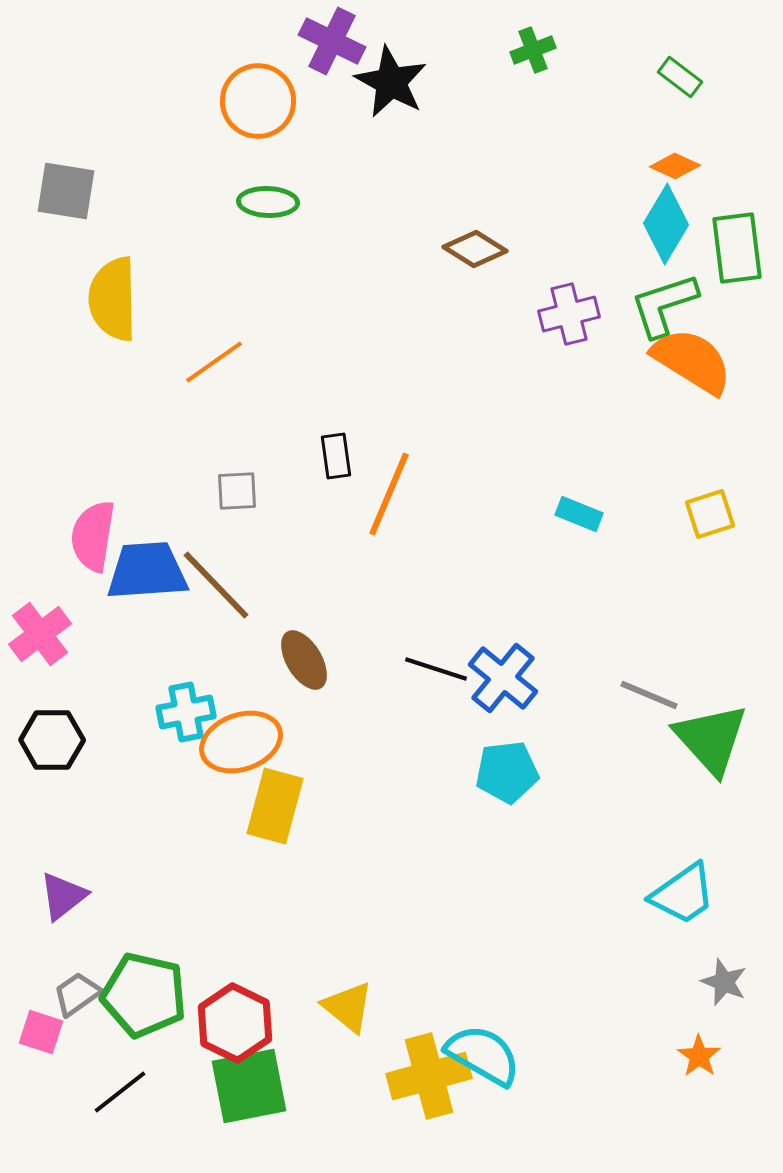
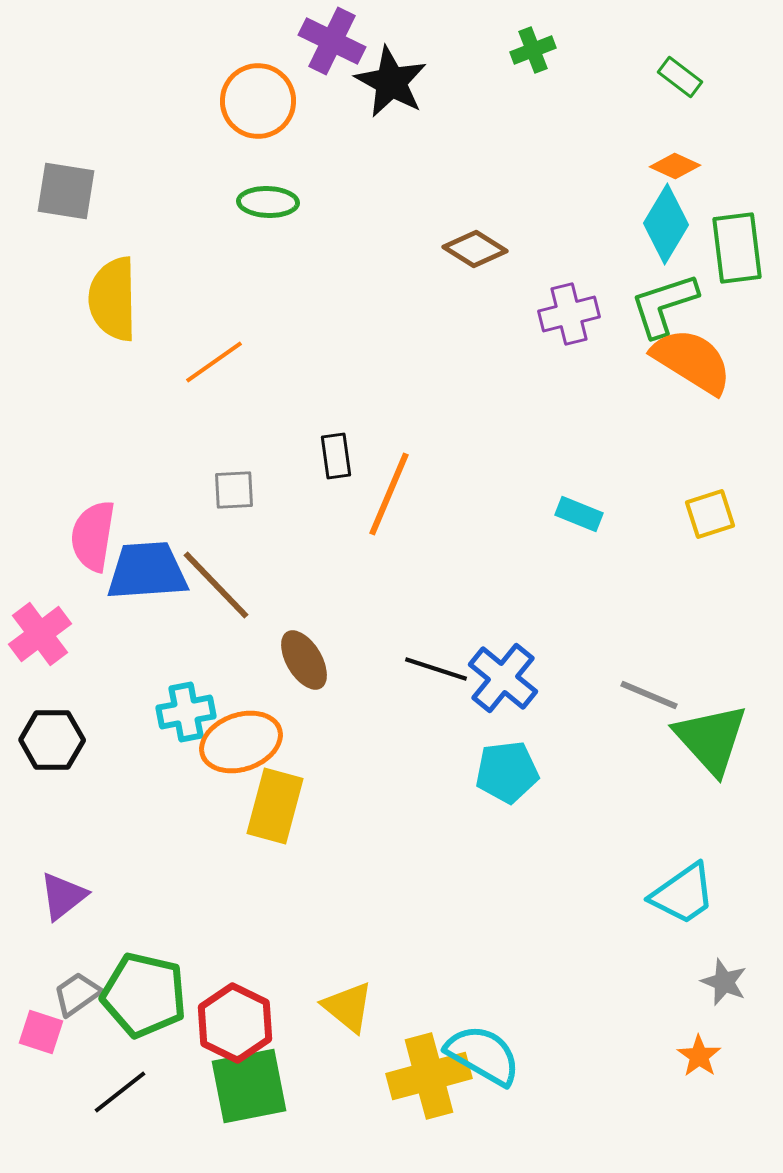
gray square at (237, 491): moved 3 px left, 1 px up
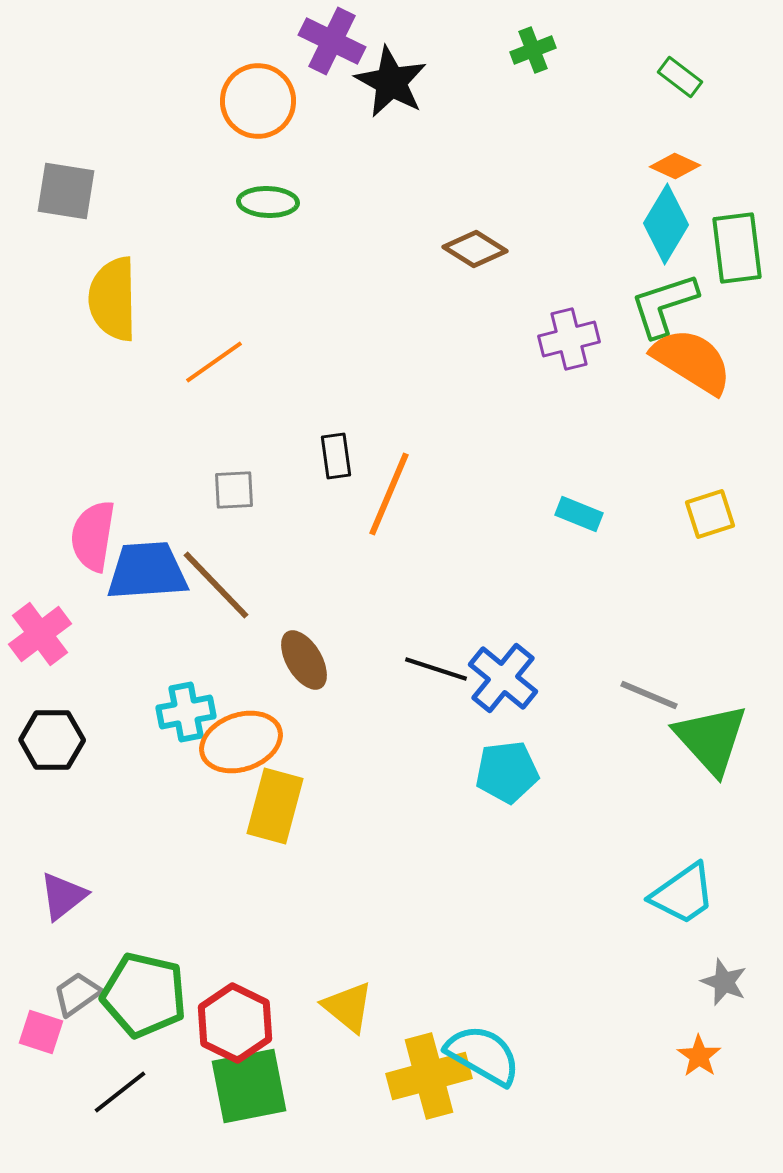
purple cross at (569, 314): moved 25 px down
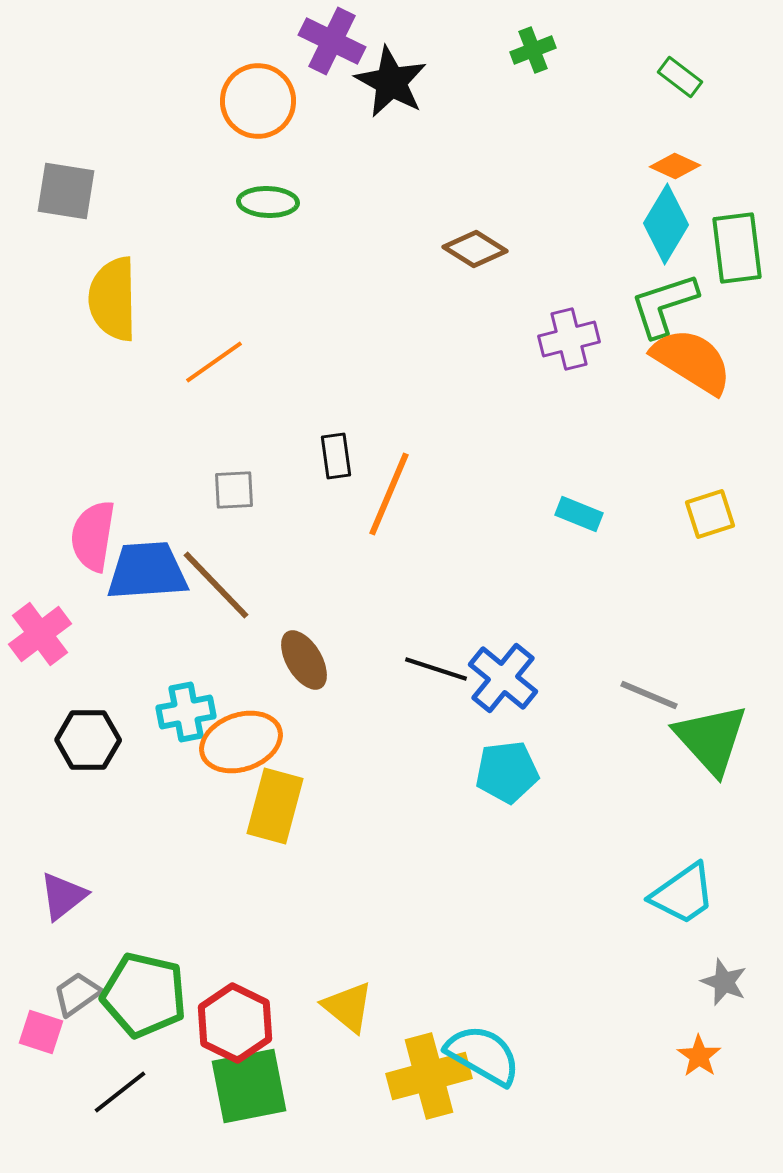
black hexagon at (52, 740): moved 36 px right
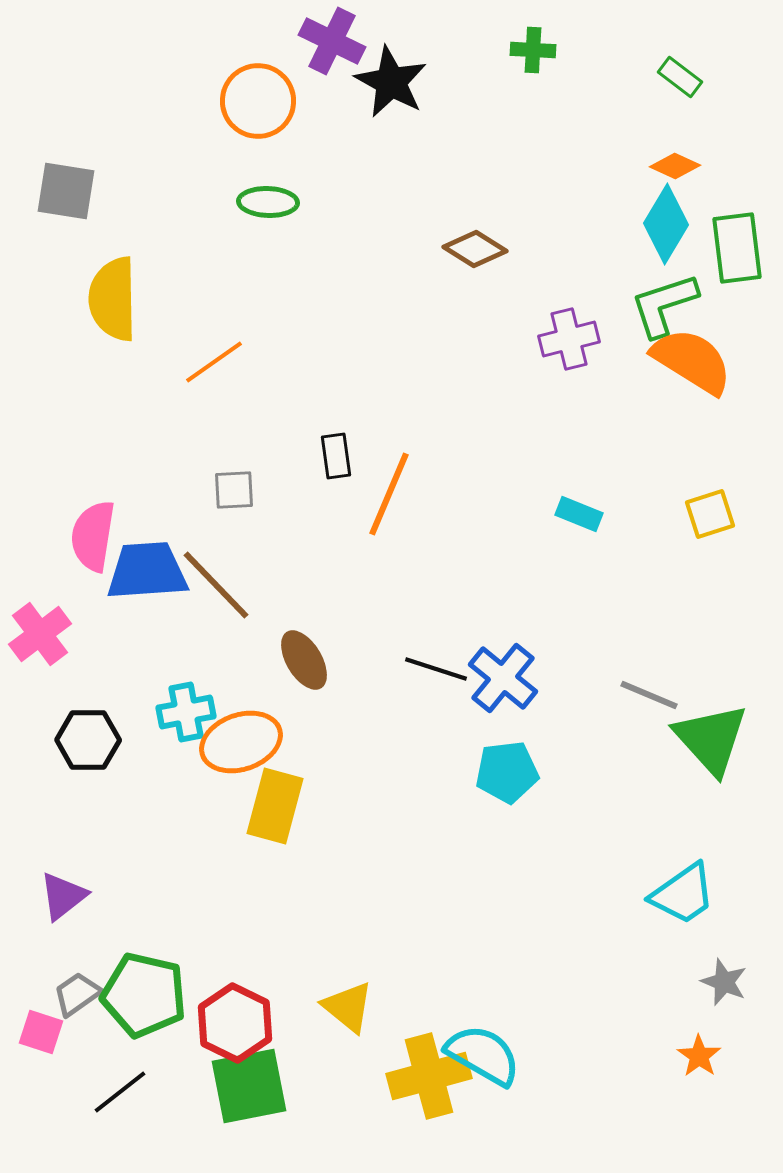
green cross at (533, 50): rotated 24 degrees clockwise
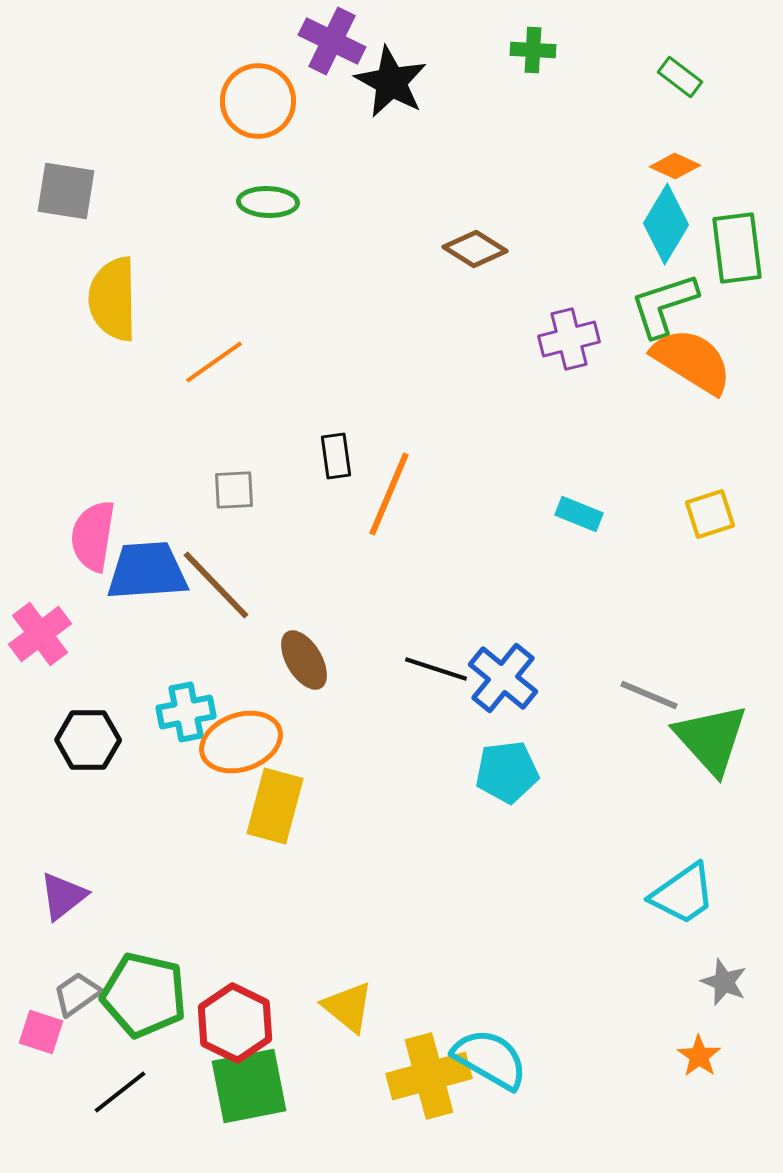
cyan semicircle at (483, 1055): moved 7 px right, 4 px down
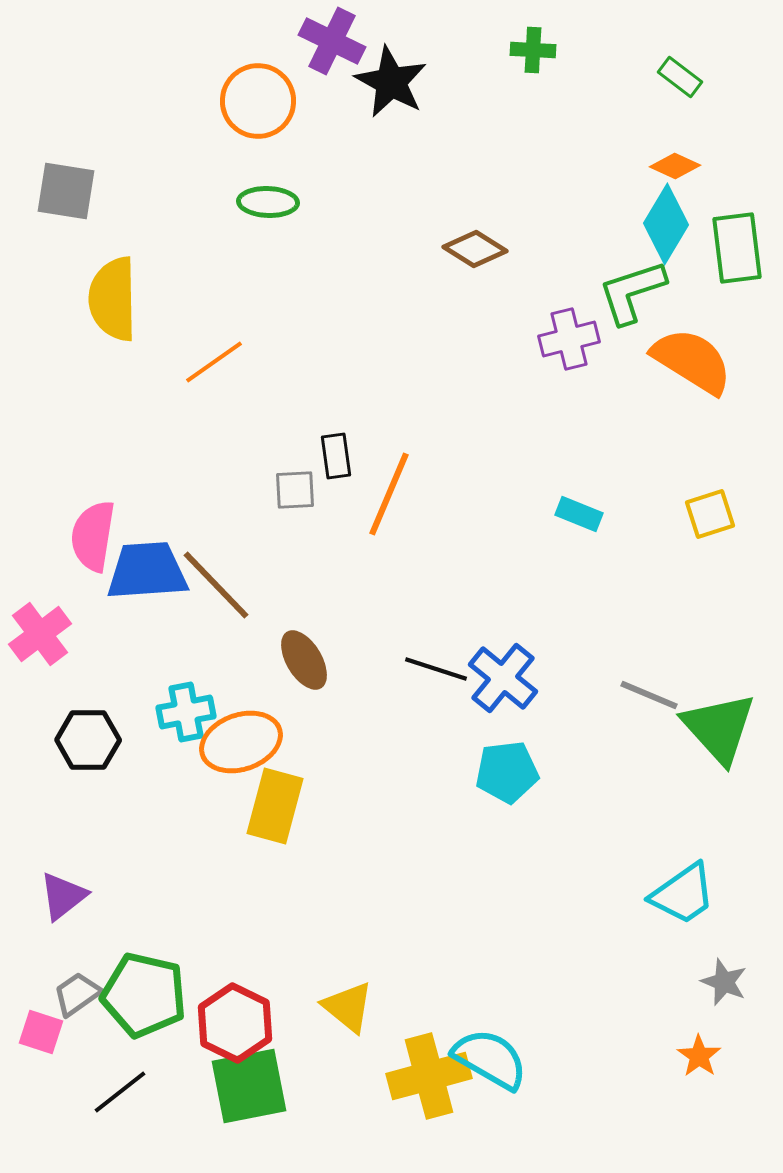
green L-shape at (664, 305): moved 32 px left, 13 px up
gray square at (234, 490): moved 61 px right
green triangle at (711, 739): moved 8 px right, 11 px up
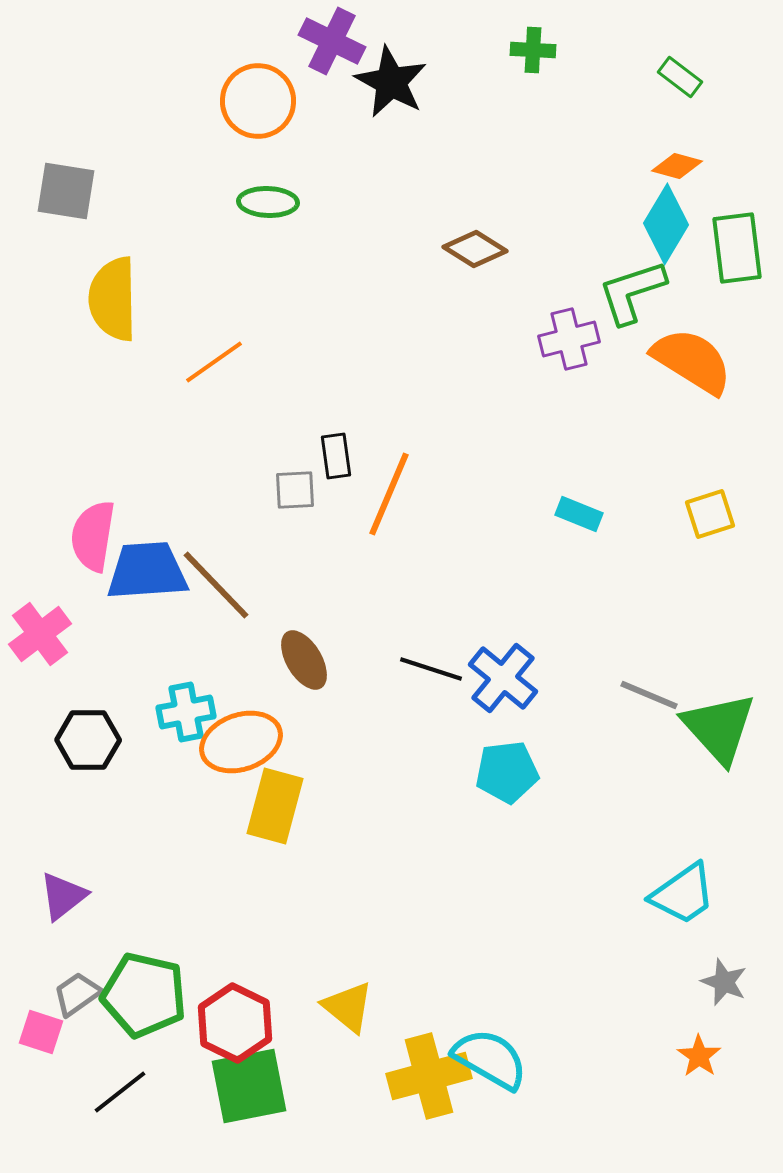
orange diamond at (675, 166): moved 2 px right; rotated 9 degrees counterclockwise
black line at (436, 669): moved 5 px left
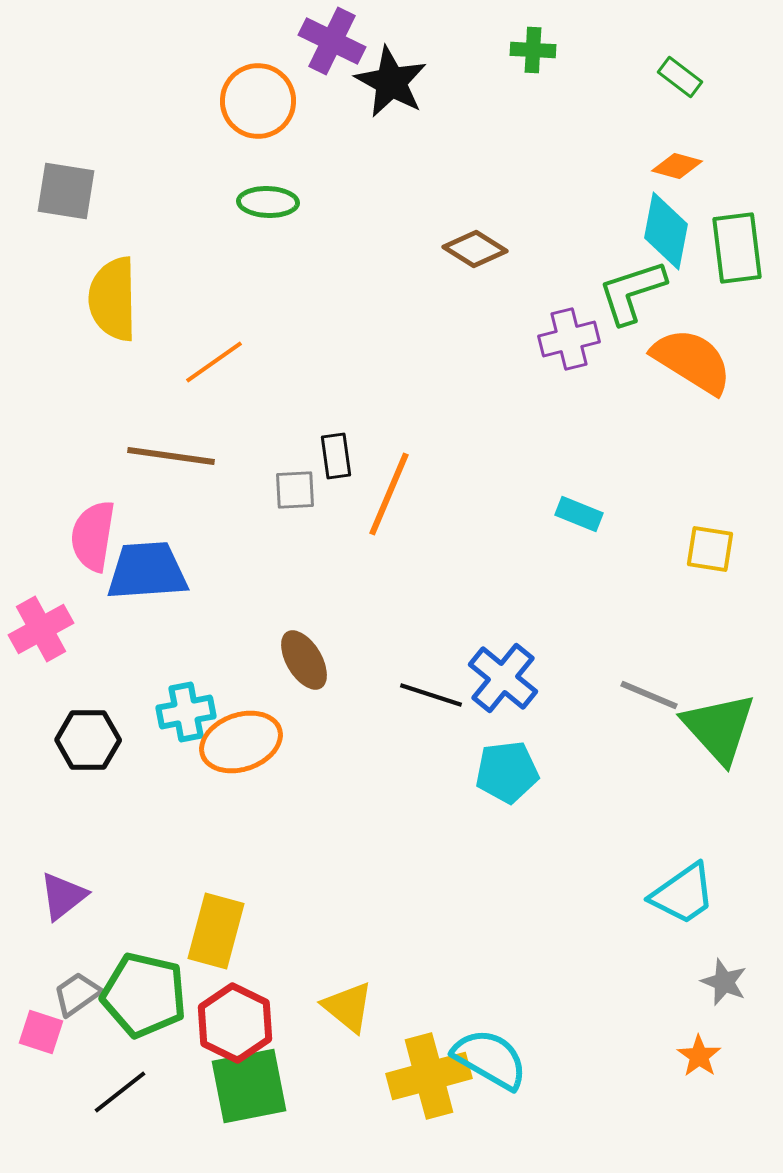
cyan diamond at (666, 224): moved 7 px down; rotated 20 degrees counterclockwise
yellow square at (710, 514): moved 35 px down; rotated 27 degrees clockwise
brown line at (216, 585): moved 45 px left, 129 px up; rotated 38 degrees counterclockwise
pink cross at (40, 634): moved 1 px right, 5 px up; rotated 8 degrees clockwise
black line at (431, 669): moved 26 px down
yellow rectangle at (275, 806): moved 59 px left, 125 px down
